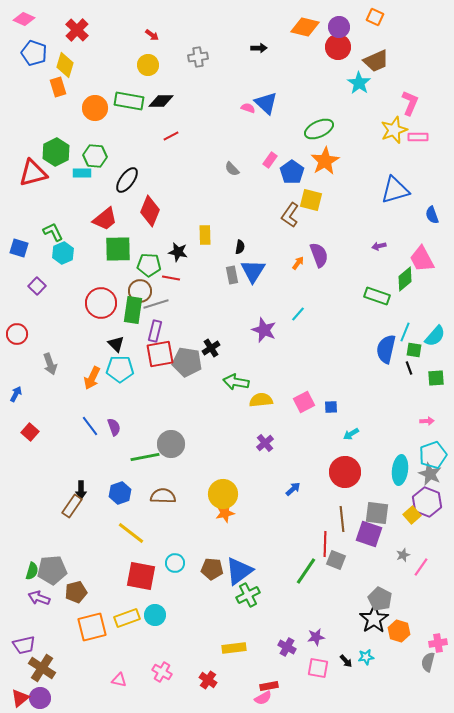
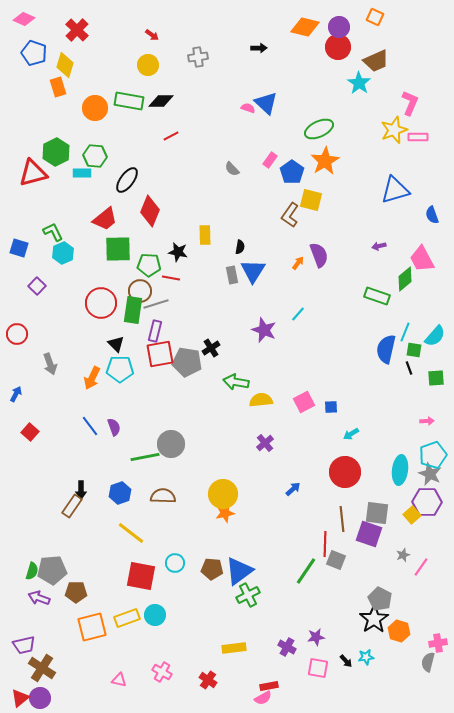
purple hexagon at (427, 502): rotated 20 degrees counterclockwise
brown pentagon at (76, 592): rotated 15 degrees clockwise
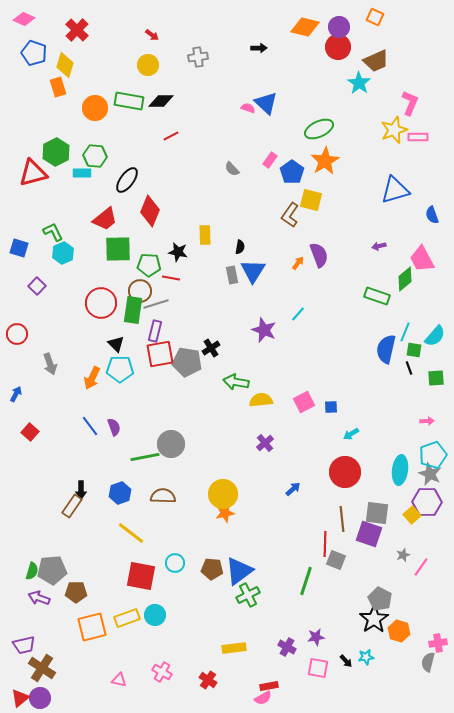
green line at (306, 571): moved 10 px down; rotated 16 degrees counterclockwise
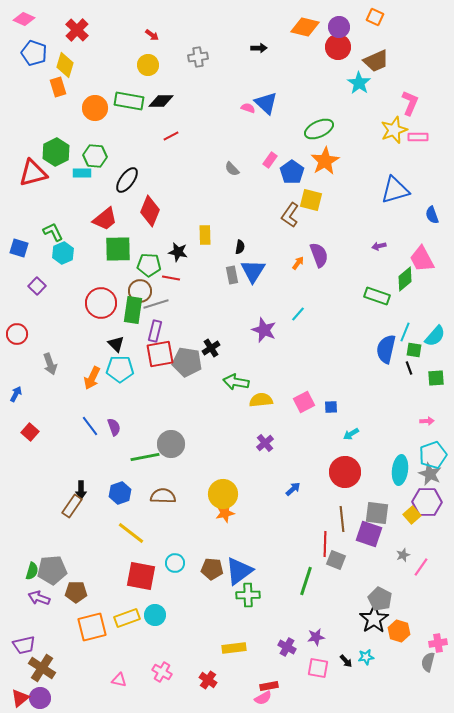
green cross at (248, 595): rotated 25 degrees clockwise
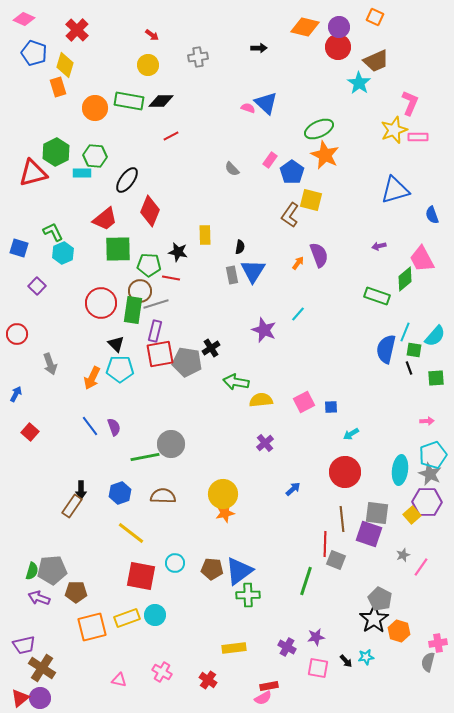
orange star at (325, 161): moved 6 px up; rotated 16 degrees counterclockwise
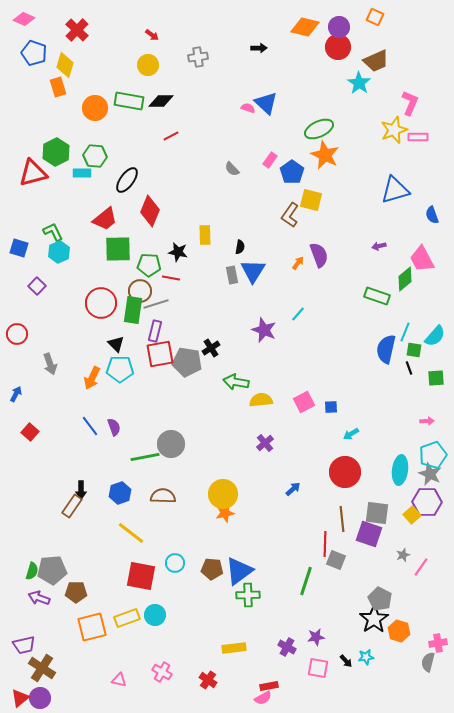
cyan hexagon at (63, 253): moved 4 px left, 1 px up
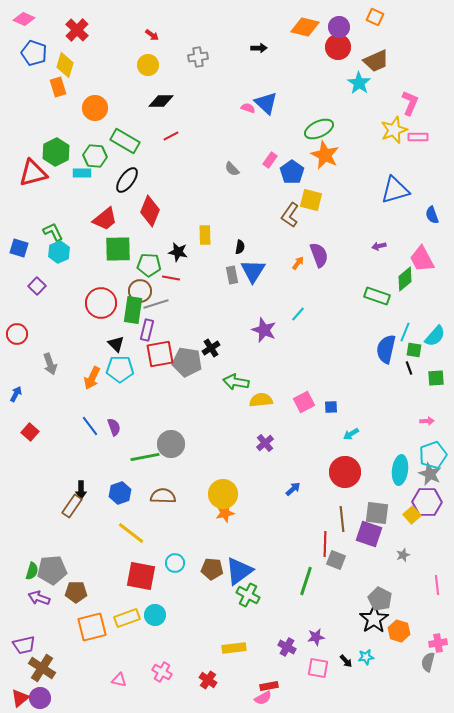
green rectangle at (129, 101): moved 4 px left, 40 px down; rotated 20 degrees clockwise
purple rectangle at (155, 331): moved 8 px left, 1 px up
pink line at (421, 567): moved 16 px right, 18 px down; rotated 42 degrees counterclockwise
green cross at (248, 595): rotated 30 degrees clockwise
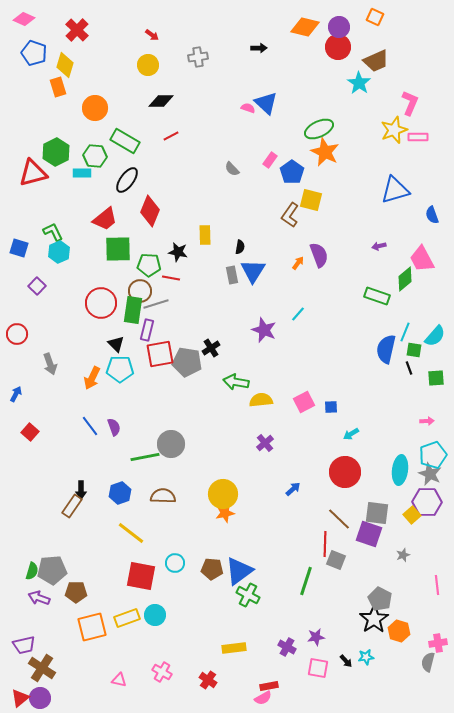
orange star at (325, 155): moved 3 px up
brown line at (342, 519): moved 3 px left; rotated 40 degrees counterclockwise
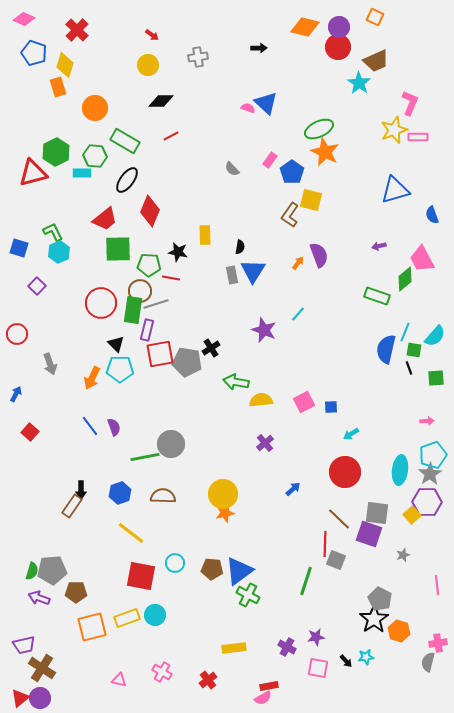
gray star at (430, 474): rotated 15 degrees clockwise
red cross at (208, 680): rotated 18 degrees clockwise
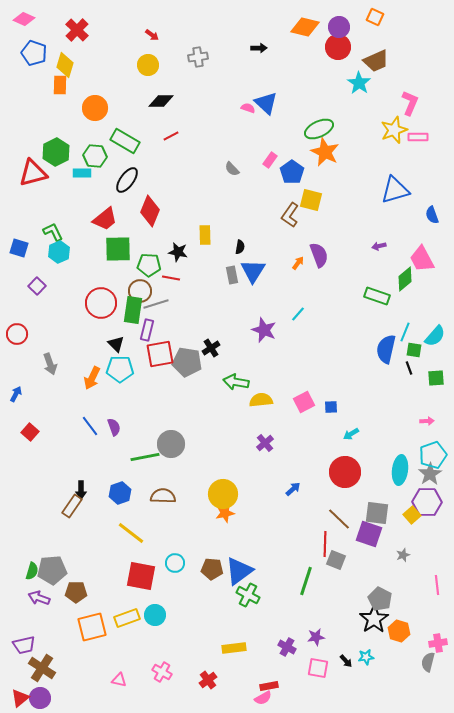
orange rectangle at (58, 87): moved 2 px right, 2 px up; rotated 18 degrees clockwise
